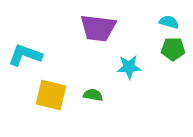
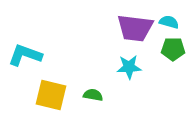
purple trapezoid: moved 37 px right
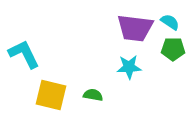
cyan semicircle: moved 1 px right; rotated 18 degrees clockwise
cyan L-shape: moved 1 px left, 1 px up; rotated 44 degrees clockwise
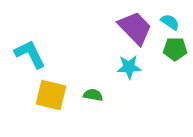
purple trapezoid: rotated 141 degrees counterclockwise
green pentagon: moved 2 px right
cyan L-shape: moved 6 px right
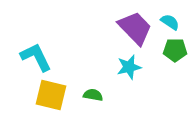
green pentagon: moved 1 px down
cyan L-shape: moved 6 px right, 3 px down
cyan star: rotated 10 degrees counterclockwise
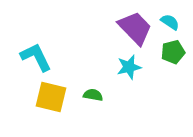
green pentagon: moved 2 px left, 2 px down; rotated 15 degrees counterclockwise
yellow square: moved 2 px down
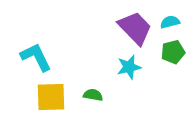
cyan semicircle: rotated 48 degrees counterclockwise
yellow square: rotated 16 degrees counterclockwise
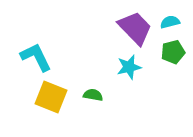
yellow square: rotated 24 degrees clockwise
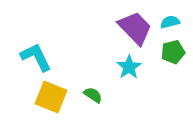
cyan star: rotated 20 degrees counterclockwise
green semicircle: rotated 24 degrees clockwise
